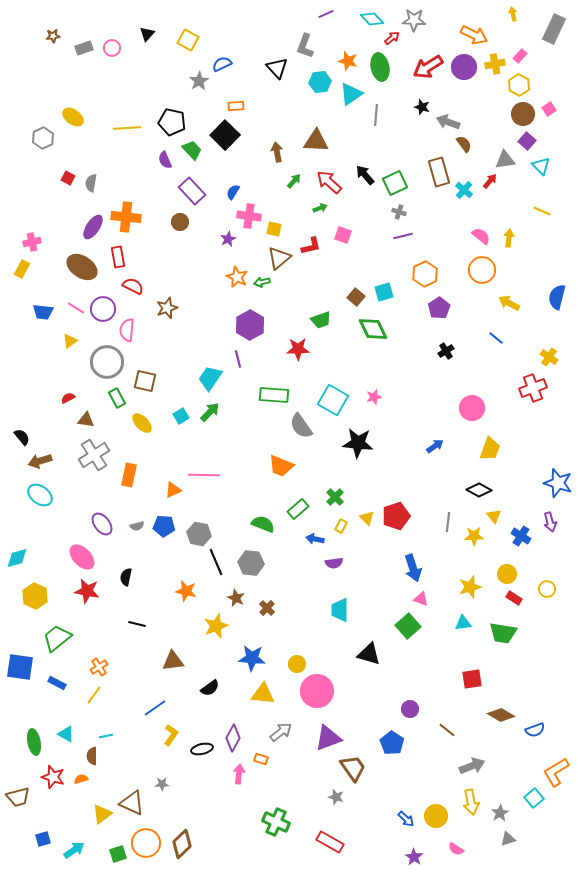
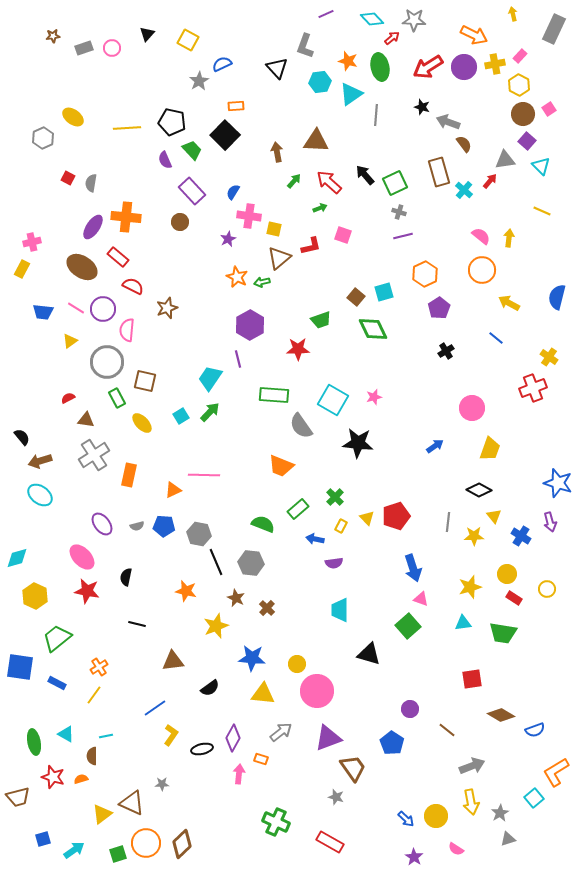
red rectangle at (118, 257): rotated 40 degrees counterclockwise
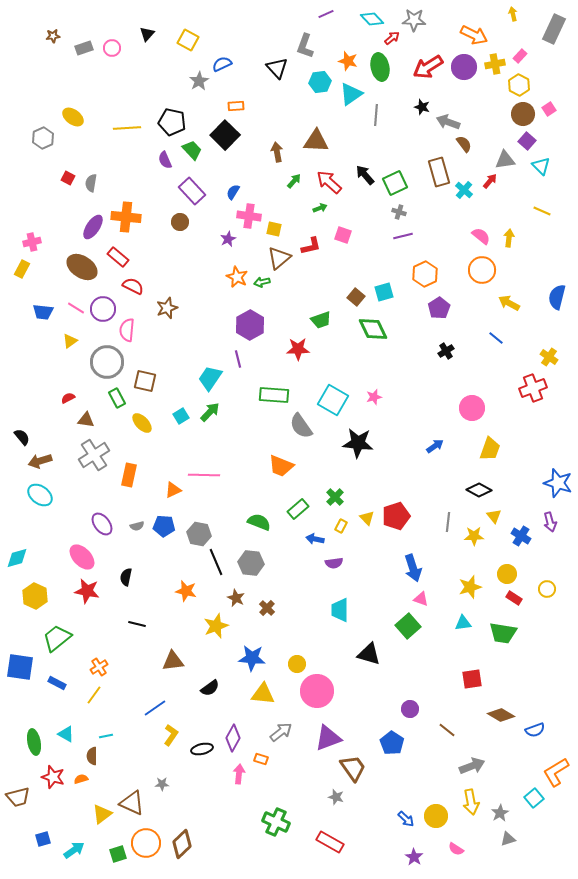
green semicircle at (263, 524): moved 4 px left, 2 px up
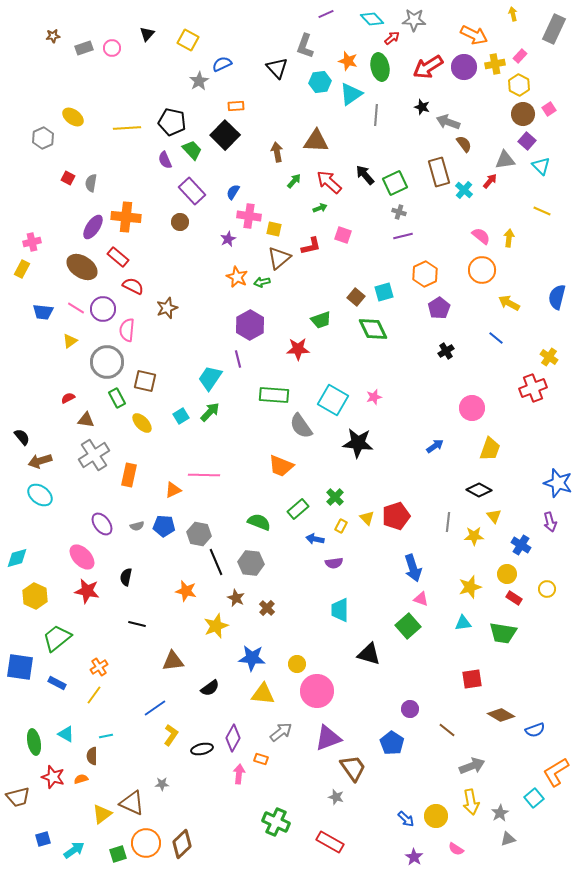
blue cross at (521, 536): moved 9 px down
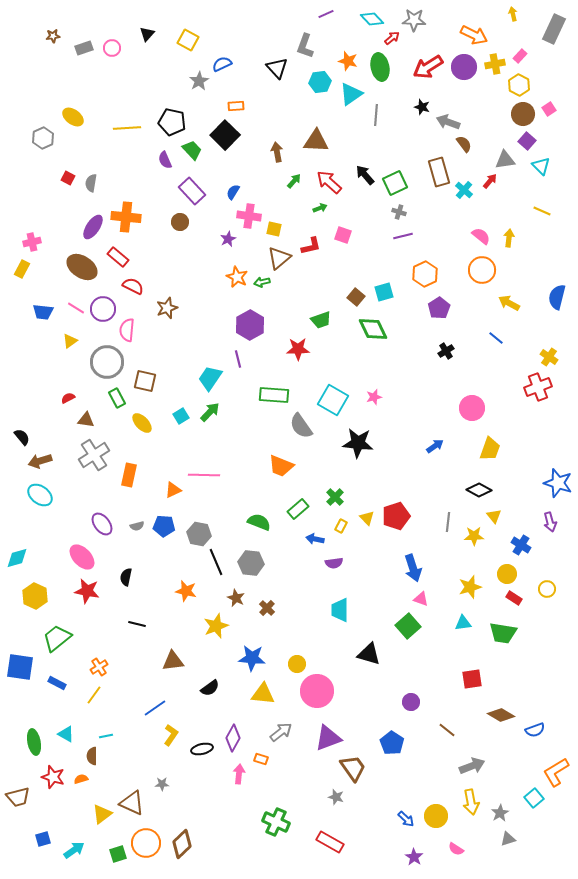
red cross at (533, 388): moved 5 px right, 1 px up
purple circle at (410, 709): moved 1 px right, 7 px up
